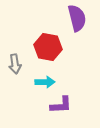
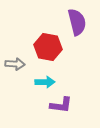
purple semicircle: moved 4 px down
gray arrow: rotated 78 degrees counterclockwise
purple L-shape: rotated 10 degrees clockwise
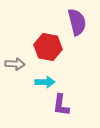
purple L-shape: rotated 90 degrees clockwise
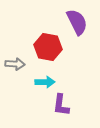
purple semicircle: rotated 12 degrees counterclockwise
